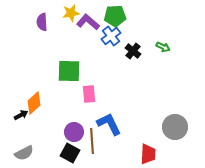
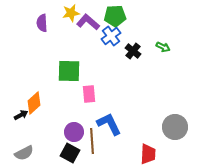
purple semicircle: moved 1 px down
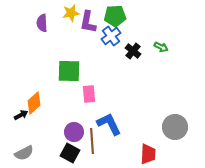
purple L-shape: rotated 120 degrees counterclockwise
green arrow: moved 2 px left
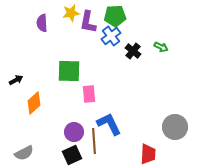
black arrow: moved 5 px left, 35 px up
brown line: moved 2 px right
black square: moved 2 px right, 2 px down; rotated 36 degrees clockwise
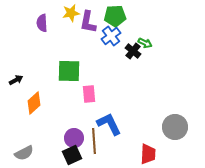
green arrow: moved 16 px left, 4 px up
purple circle: moved 6 px down
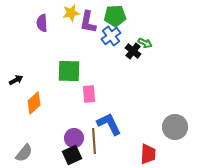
gray semicircle: rotated 24 degrees counterclockwise
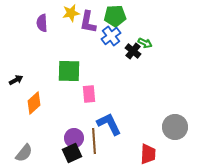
black square: moved 2 px up
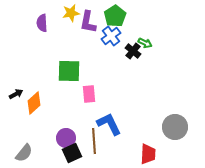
green pentagon: rotated 30 degrees counterclockwise
black arrow: moved 14 px down
purple circle: moved 8 px left
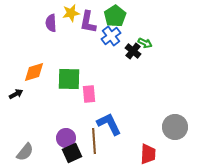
purple semicircle: moved 9 px right
green square: moved 8 px down
orange diamond: moved 31 px up; rotated 25 degrees clockwise
gray semicircle: moved 1 px right, 1 px up
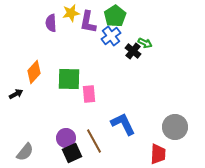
orange diamond: rotated 30 degrees counterclockwise
blue L-shape: moved 14 px right
brown line: rotated 25 degrees counterclockwise
red trapezoid: moved 10 px right
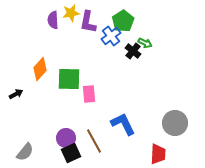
green pentagon: moved 8 px right, 5 px down
purple semicircle: moved 2 px right, 3 px up
orange diamond: moved 6 px right, 3 px up
gray circle: moved 4 px up
black square: moved 1 px left
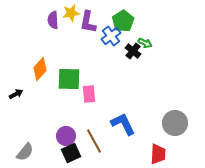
purple circle: moved 2 px up
